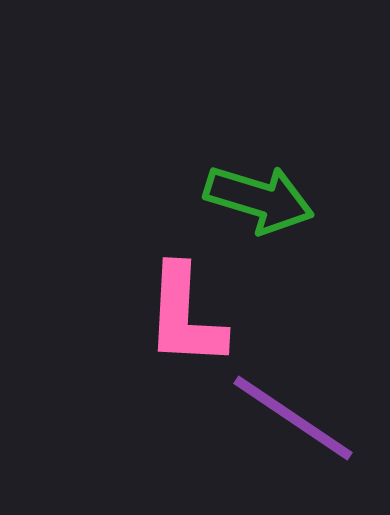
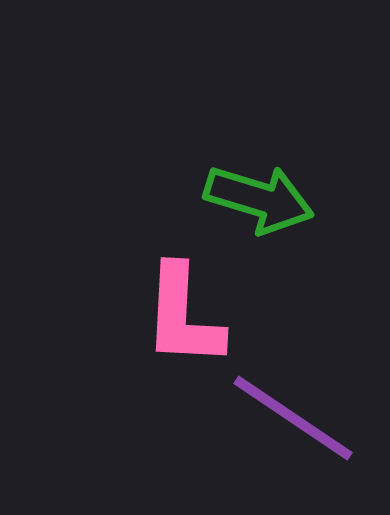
pink L-shape: moved 2 px left
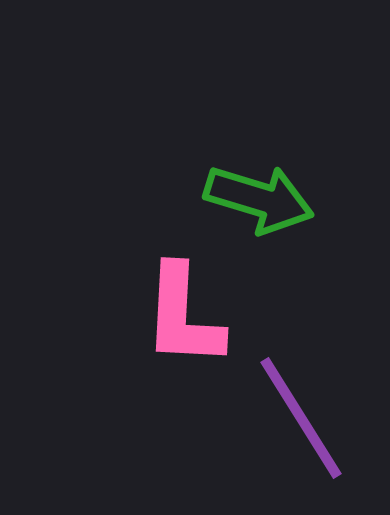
purple line: moved 8 px right; rotated 24 degrees clockwise
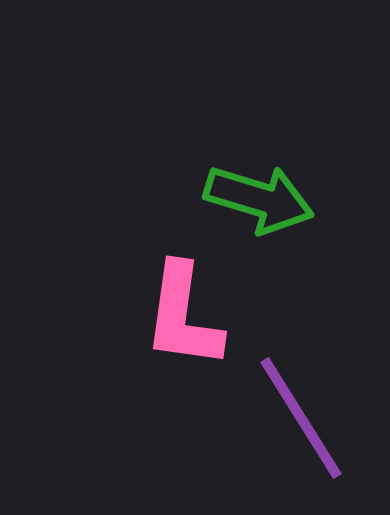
pink L-shape: rotated 5 degrees clockwise
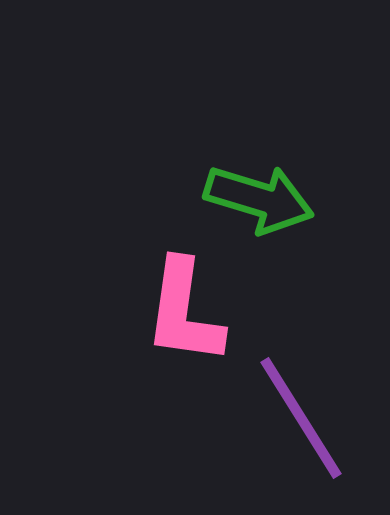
pink L-shape: moved 1 px right, 4 px up
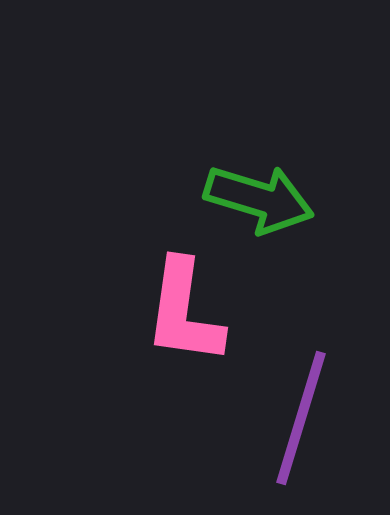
purple line: rotated 49 degrees clockwise
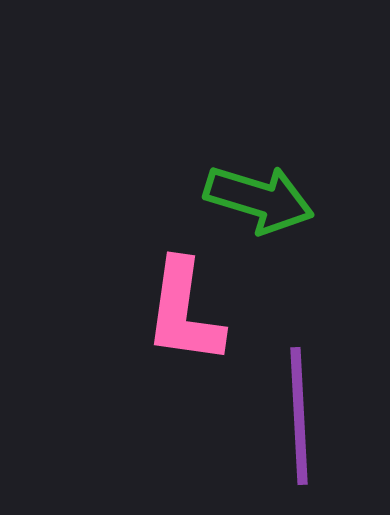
purple line: moved 2 px left, 2 px up; rotated 20 degrees counterclockwise
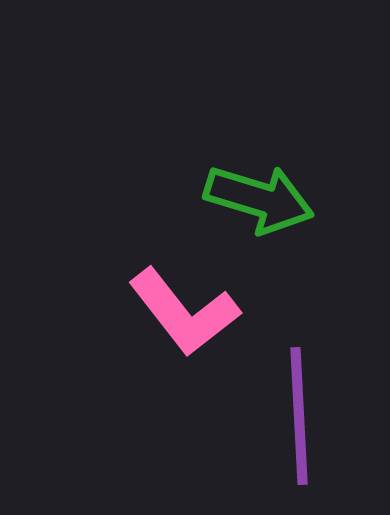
pink L-shape: rotated 46 degrees counterclockwise
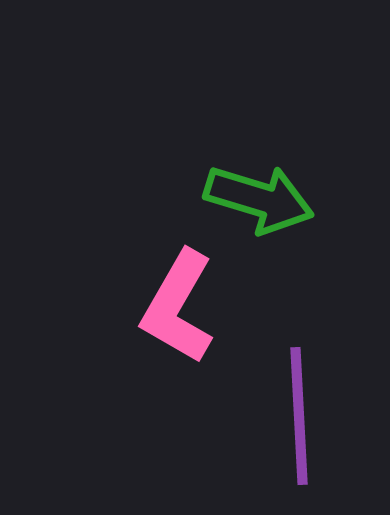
pink L-shape: moved 6 px left, 5 px up; rotated 68 degrees clockwise
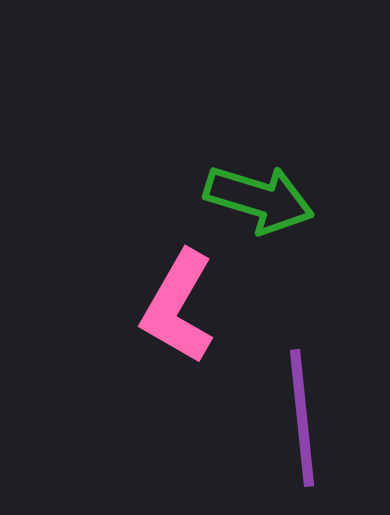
purple line: moved 3 px right, 2 px down; rotated 3 degrees counterclockwise
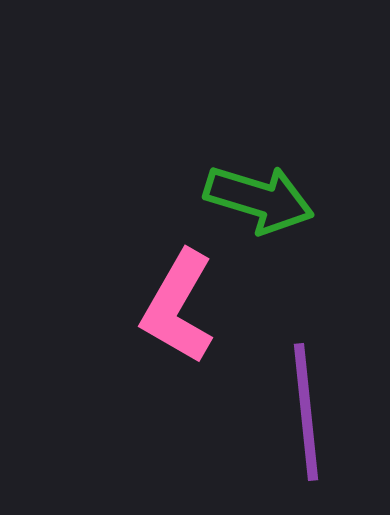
purple line: moved 4 px right, 6 px up
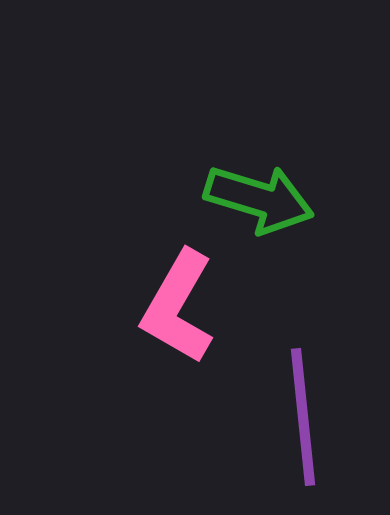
purple line: moved 3 px left, 5 px down
